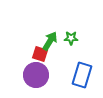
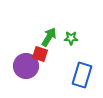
green arrow: moved 1 px left, 4 px up
purple circle: moved 10 px left, 9 px up
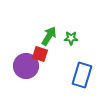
green arrow: moved 1 px up
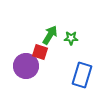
green arrow: moved 1 px right, 1 px up
red square: moved 2 px up
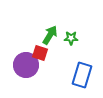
red square: moved 1 px down
purple circle: moved 1 px up
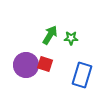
red square: moved 5 px right, 11 px down
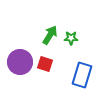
purple circle: moved 6 px left, 3 px up
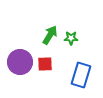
red square: rotated 21 degrees counterclockwise
blue rectangle: moved 1 px left
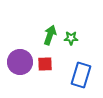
green arrow: rotated 12 degrees counterclockwise
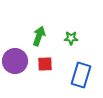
green arrow: moved 11 px left, 1 px down
purple circle: moved 5 px left, 1 px up
